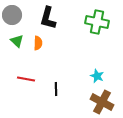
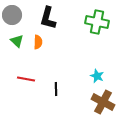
orange semicircle: moved 1 px up
brown cross: moved 1 px right
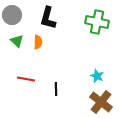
brown cross: moved 2 px left; rotated 10 degrees clockwise
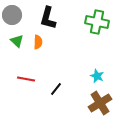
black line: rotated 40 degrees clockwise
brown cross: moved 1 px left, 1 px down; rotated 20 degrees clockwise
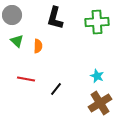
black L-shape: moved 7 px right
green cross: rotated 15 degrees counterclockwise
orange semicircle: moved 4 px down
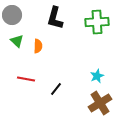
cyan star: rotated 24 degrees clockwise
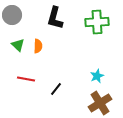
green triangle: moved 1 px right, 4 px down
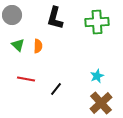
brown cross: moved 1 px right; rotated 10 degrees counterclockwise
